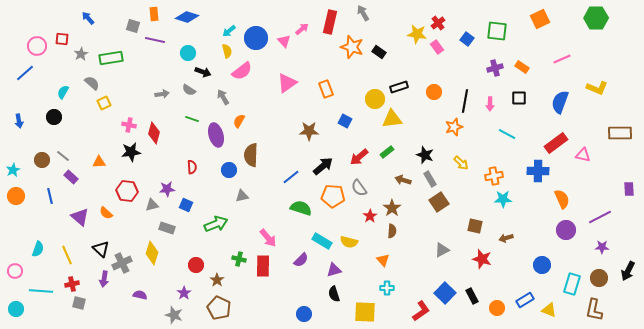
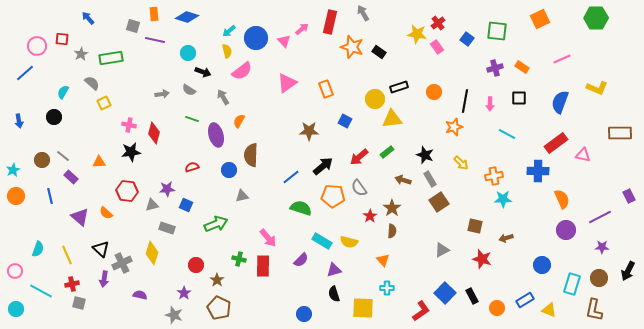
red semicircle at (192, 167): rotated 104 degrees counterclockwise
purple rectangle at (629, 189): moved 7 px down; rotated 24 degrees counterclockwise
cyan line at (41, 291): rotated 25 degrees clockwise
yellow square at (365, 312): moved 2 px left, 4 px up
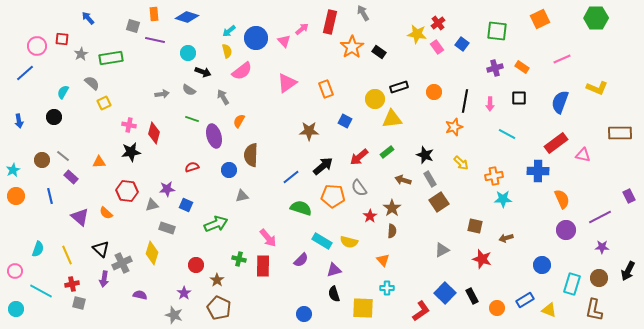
blue square at (467, 39): moved 5 px left, 5 px down
orange star at (352, 47): rotated 20 degrees clockwise
purple ellipse at (216, 135): moved 2 px left, 1 px down
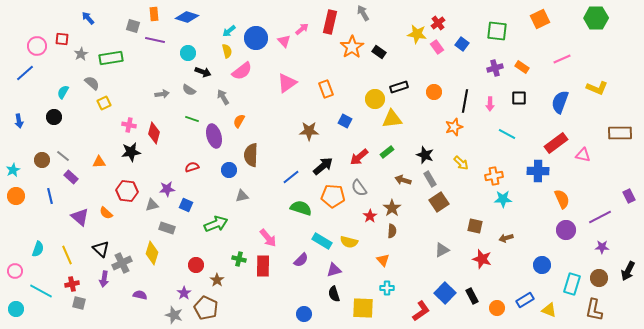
brown pentagon at (219, 308): moved 13 px left
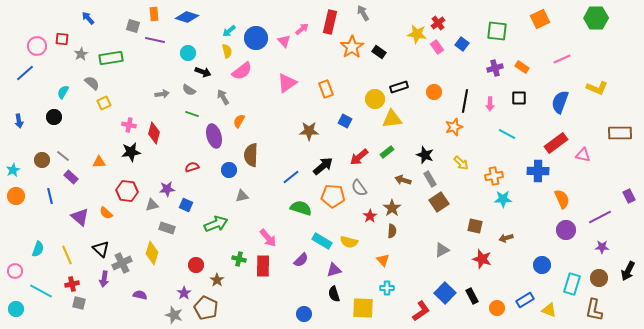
green line at (192, 119): moved 5 px up
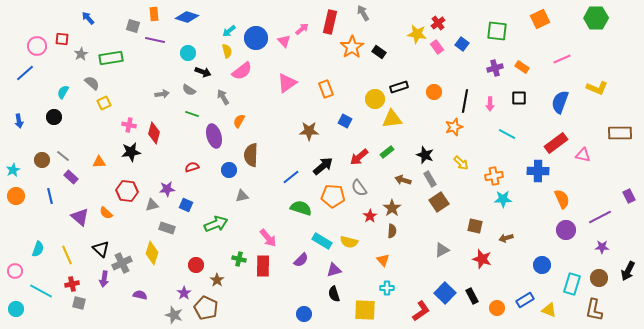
yellow square at (363, 308): moved 2 px right, 2 px down
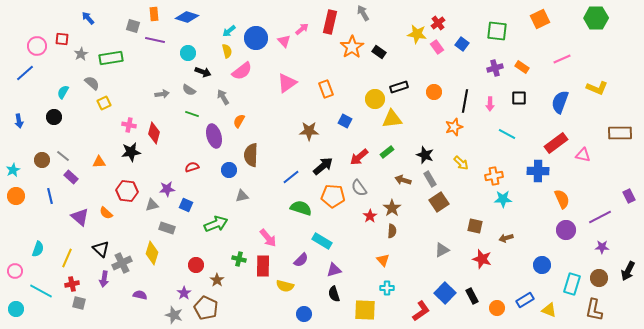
yellow semicircle at (349, 242): moved 64 px left, 44 px down
yellow line at (67, 255): moved 3 px down; rotated 48 degrees clockwise
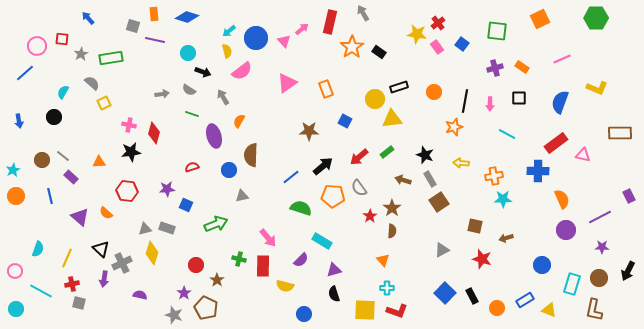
yellow arrow at (461, 163): rotated 140 degrees clockwise
gray triangle at (152, 205): moved 7 px left, 24 px down
red L-shape at (421, 311): moved 24 px left; rotated 55 degrees clockwise
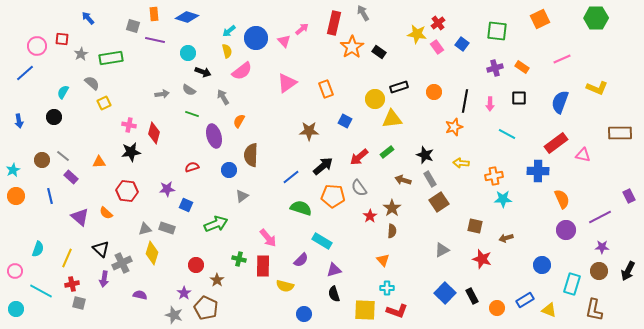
red rectangle at (330, 22): moved 4 px right, 1 px down
gray triangle at (242, 196): rotated 24 degrees counterclockwise
brown circle at (599, 278): moved 7 px up
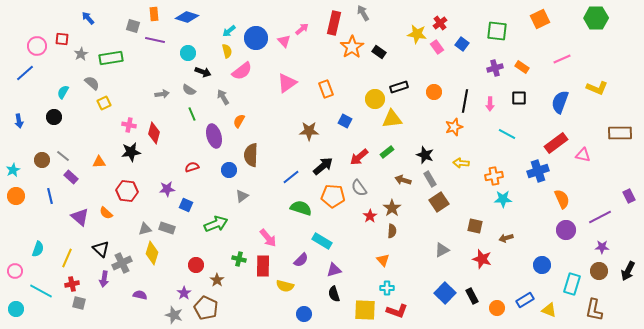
red cross at (438, 23): moved 2 px right
green line at (192, 114): rotated 48 degrees clockwise
blue cross at (538, 171): rotated 20 degrees counterclockwise
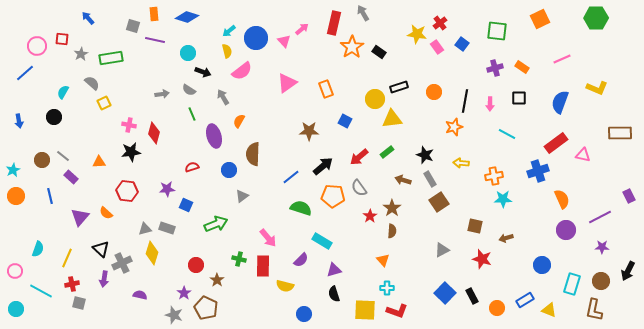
brown semicircle at (251, 155): moved 2 px right, 1 px up
purple triangle at (80, 217): rotated 30 degrees clockwise
brown circle at (599, 271): moved 2 px right, 10 px down
